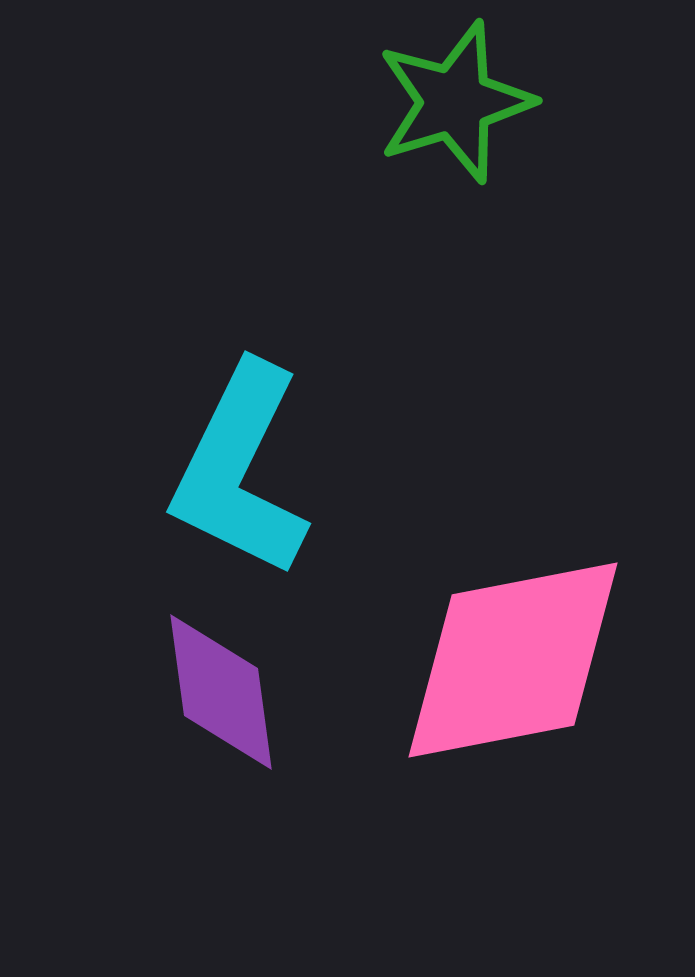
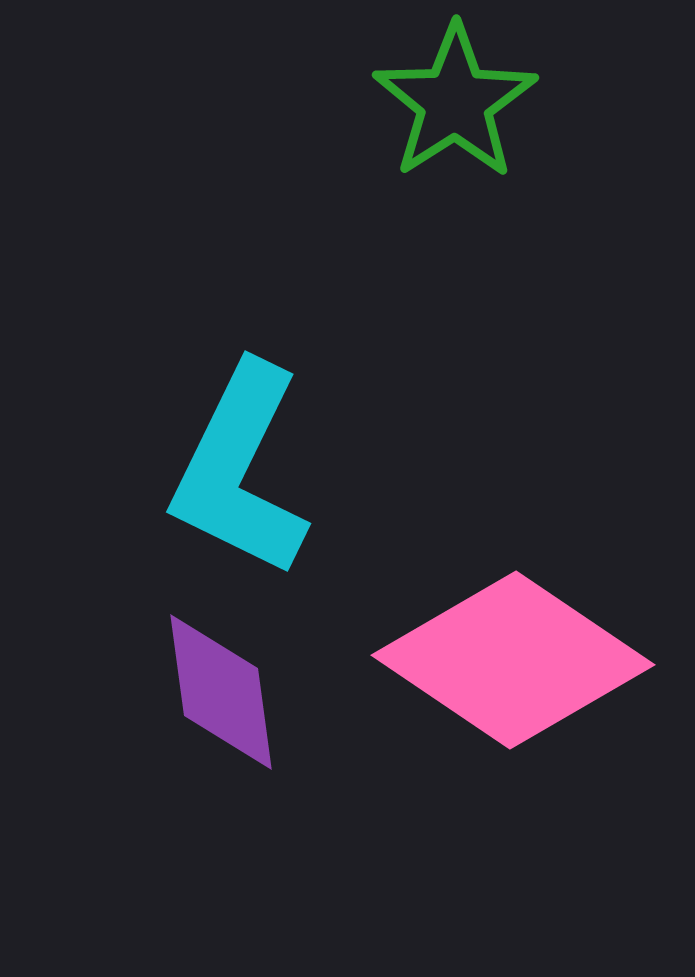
green star: rotated 16 degrees counterclockwise
pink diamond: rotated 45 degrees clockwise
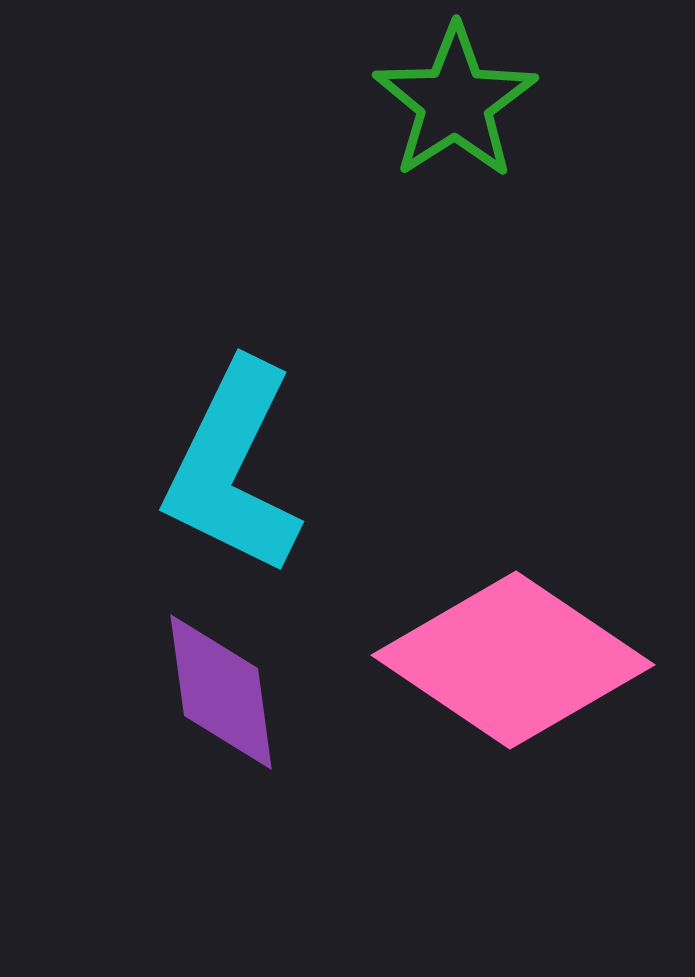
cyan L-shape: moved 7 px left, 2 px up
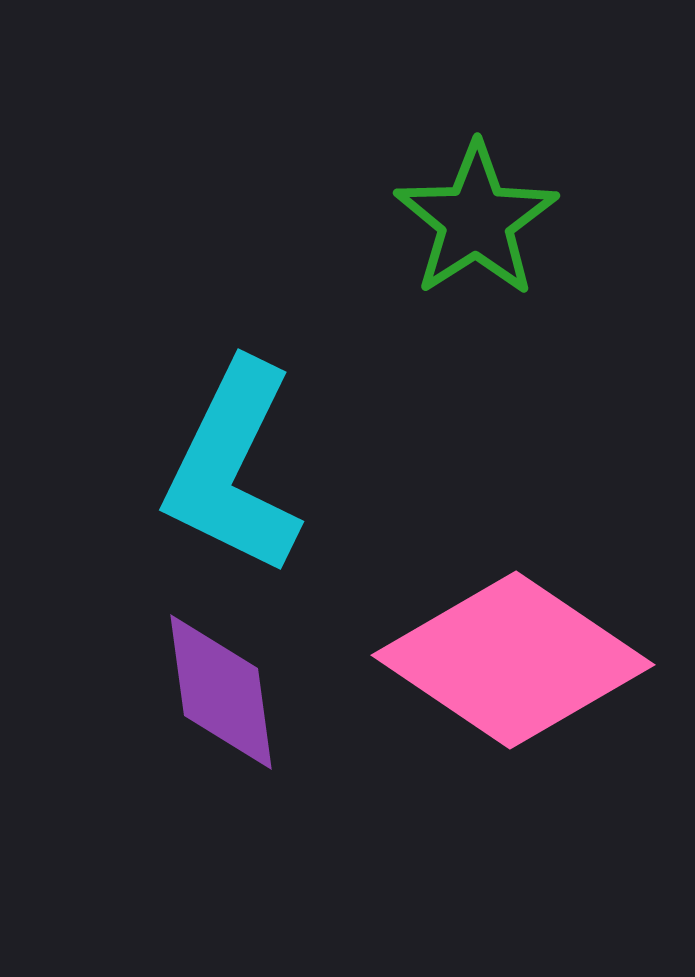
green star: moved 21 px right, 118 px down
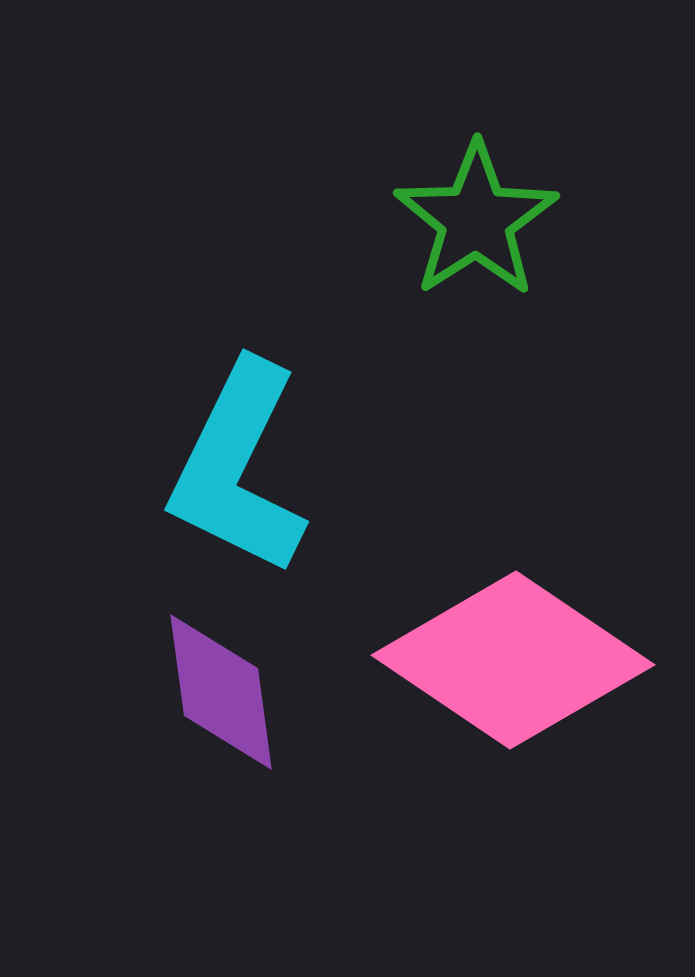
cyan L-shape: moved 5 px right
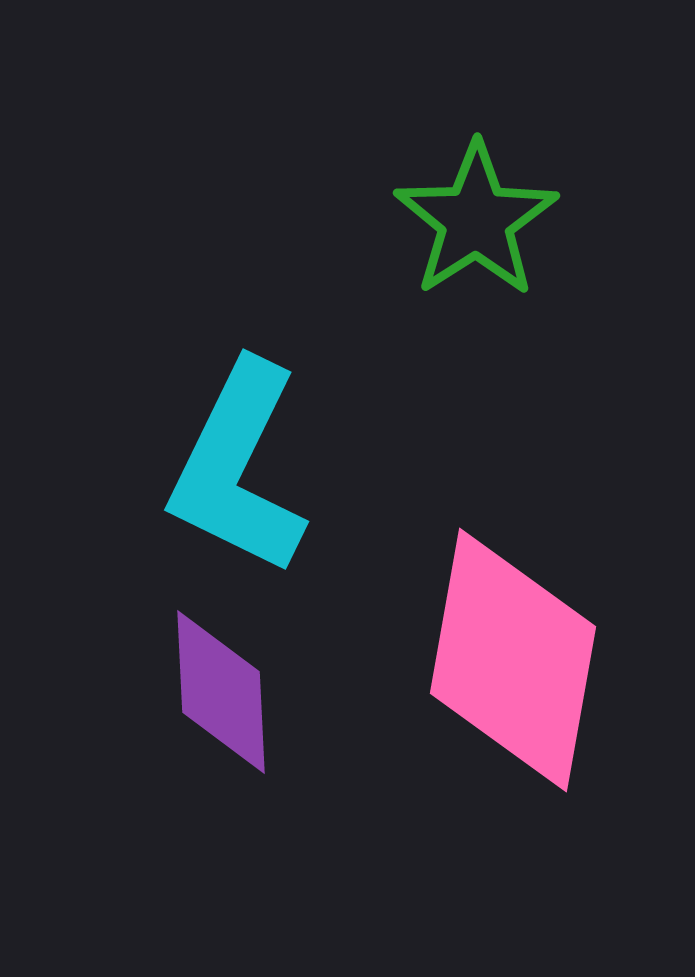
pink diamond: rotated 66 degrees clockwise
purple diamond: rotated 5 degrees clockwise
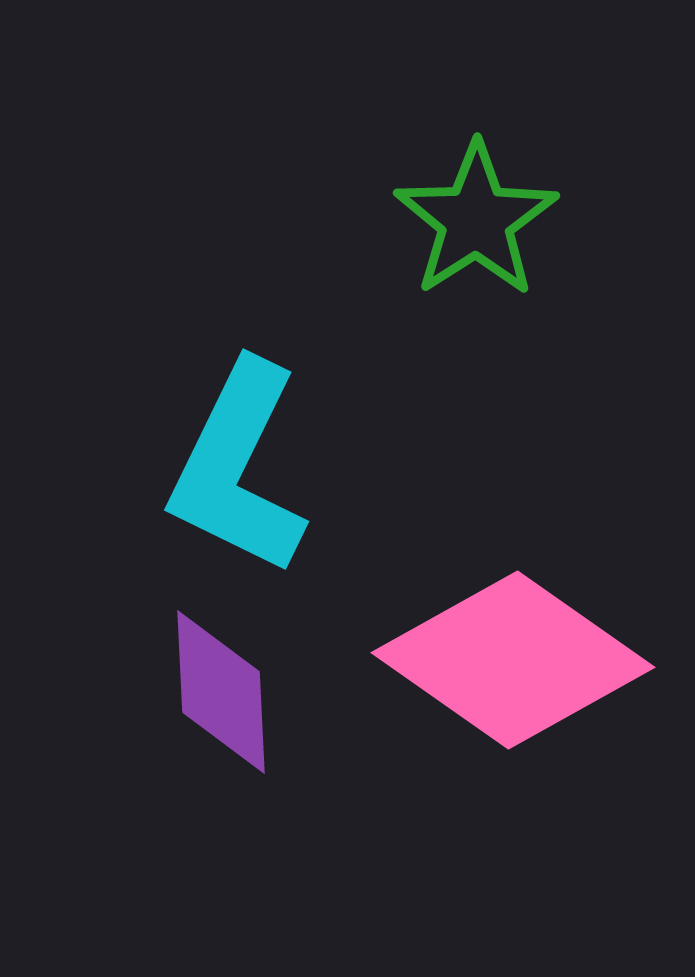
pink diamond: rotated 65 degrees counterclockwise
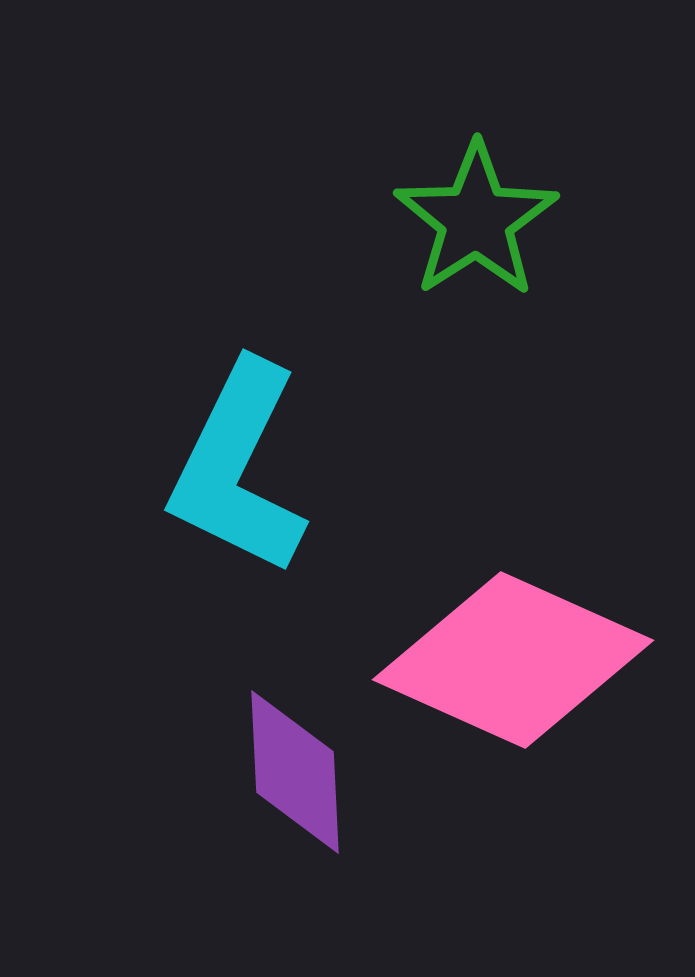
pink diamond: rotated 11 degrees counterclockwise
purple diamond: moved 74 px right, 80 px down
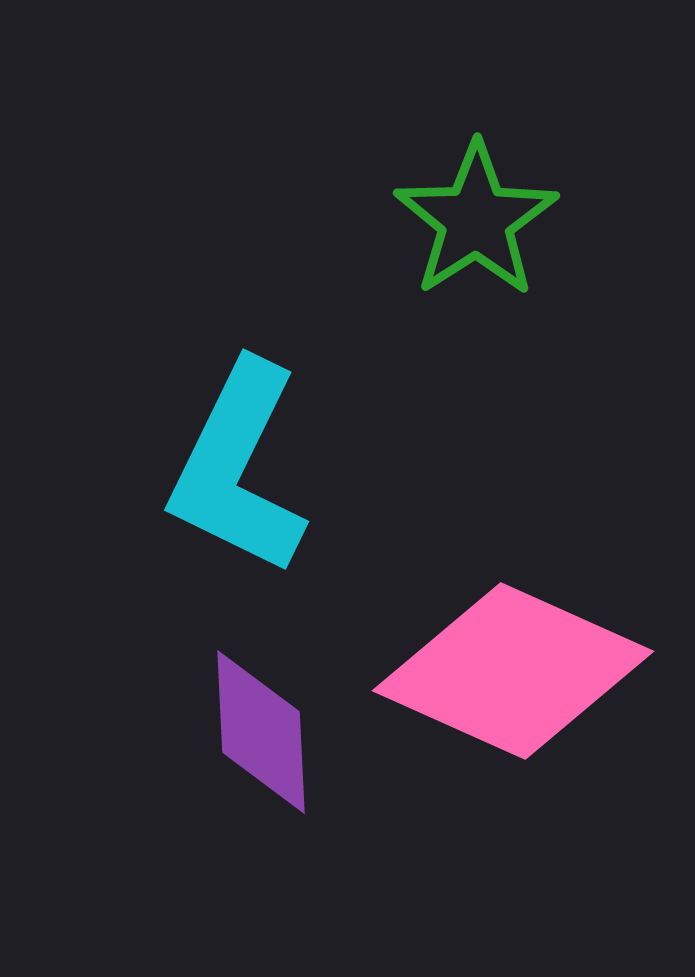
pink diamond: moved 11 px down
purple diamond: moved 34 px left, 40 px up
